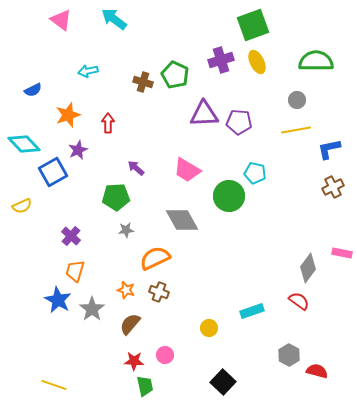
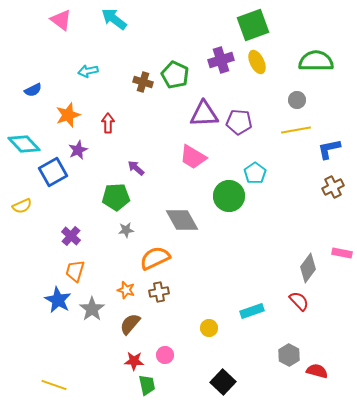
pink trapezoid at (187, 170): moved 6 px right, 13 px up
cyan pentagon at (255, 173): rotated 25 degrees clockwise
brown cross at (159, 292): rotated 30 degrees counterclockwise
red semicircle at (299, 301): rotated 10 degrees clockwise
green trapezoid at (145, 386): moved 2 px right, 1 px up
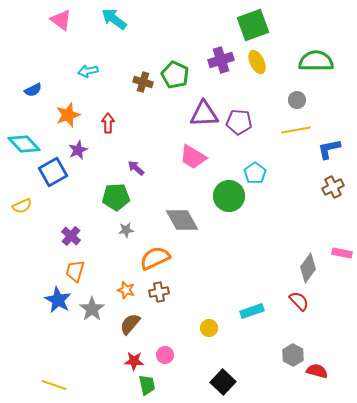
gray hexagon at (289, 355): moved 4 px right
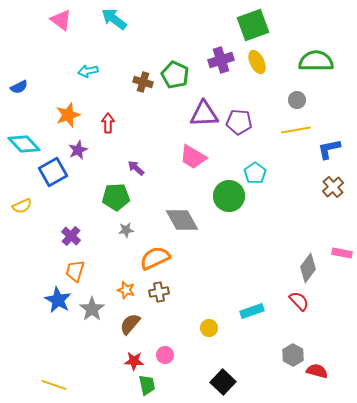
blue semicircle at (33, 90): moved 14 px left, 3 px up
brown cross at (333, 187): rotated 15 degrees counterclockwise
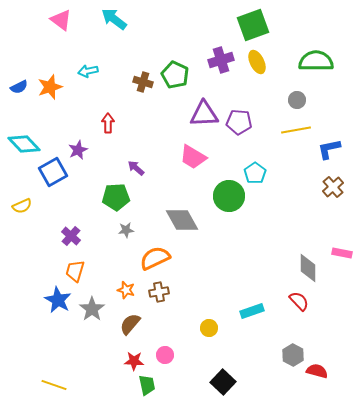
orange star at (68, 115): moved 18 px left, 28 px up
gray diamond at (308, 268): rotated 36 degrees counterclockwise
